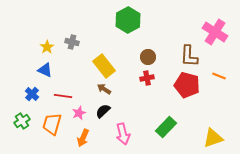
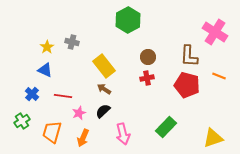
orange trapezoid: moved 8 px down
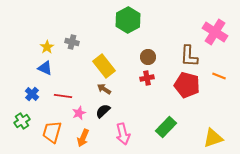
blue triangle: moved 2 px up
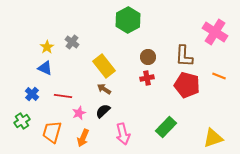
gray cross: rotated 24 degrees clockwise
brown L-shape: moved 5 px left
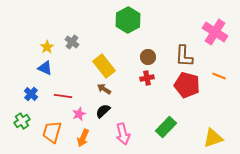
blue cross: moved 1 px left
pink star: moved 1 px down
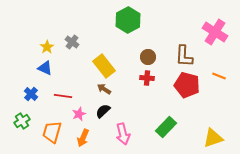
red cross: rotated 16 degrees clockwise
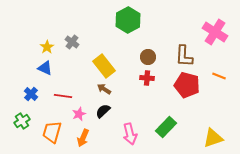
pink arrow: moved 7 px right
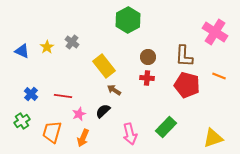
blue triangle: moved 23 px left, 17 px up
brown arrow: moved 10 px right, 1 px down
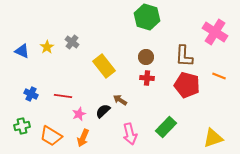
green hexagon: moved 19 px right, 3 px up; rotated 15 degrees counterclockwise
brown circle: moved 2 px left
brown arrow: moved 6 px right, 10 px down
blue cross: rotated 16 degrees counterclockwise
green cross: moved 5 px down; rotated 21 degrees clockwise
orange trapezoid: moved 1 px left, 4 px down; rotated 75 degrees counterclockwise
